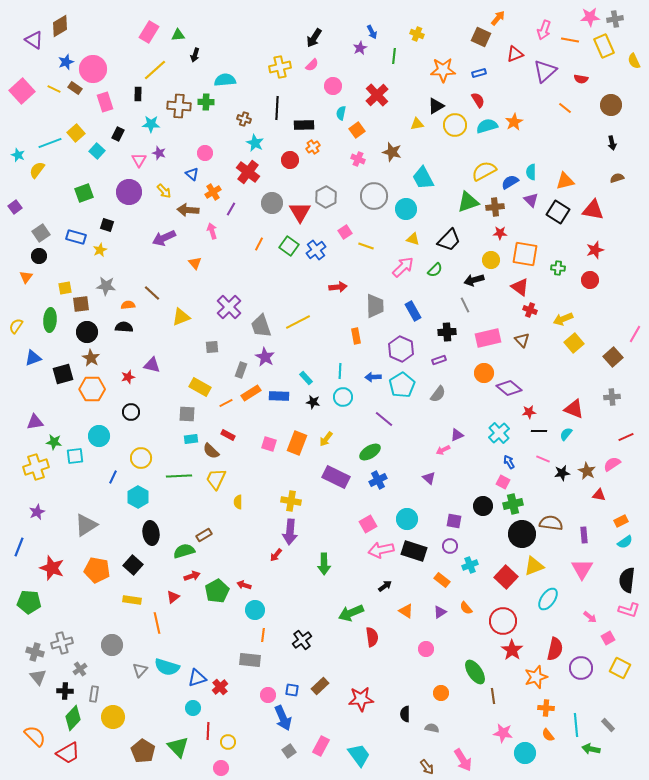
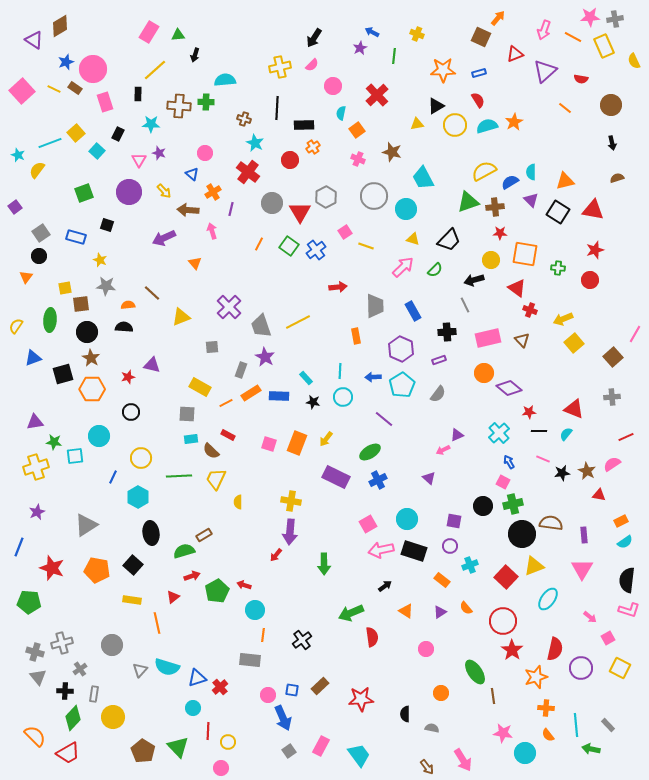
blue arrow at (372, 32): rotated 144 degrees clockwise
orange line at (570, 40): moved 3 px right, 3 px up; rotated 18 degrees clockwise
purple line at (231, 209): rotated 16 degrees counterclockwise
yellow star at (100, 250): moved 10 px down; rotated 24 degrees counterclockwise
red triangle at (520, 287): moved 3 px left, 1 px down
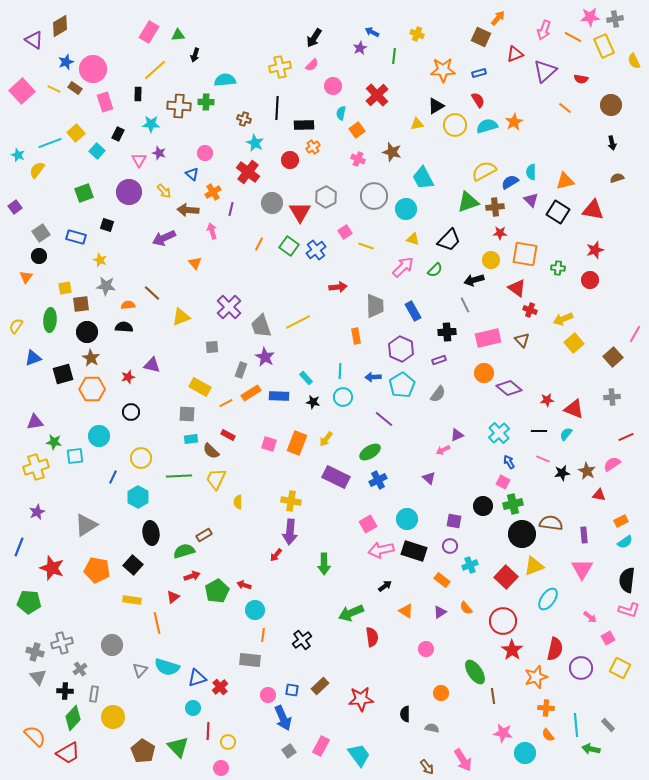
red star at (529, 412): moved 18 px right, 12 px up
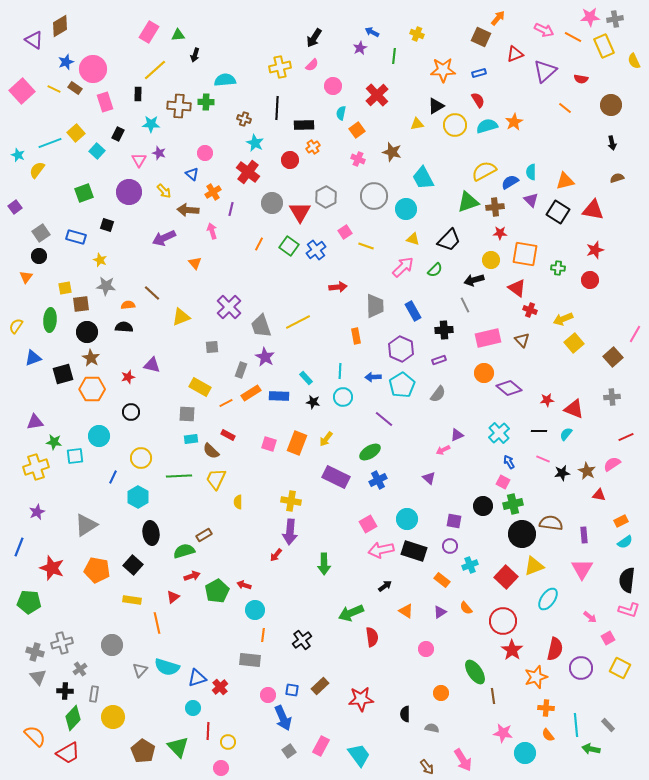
pink arrow at (544, 30): rotated 84 degrees counterclockwise
black cross at (447, 332): moved 3 px left, 2 px up
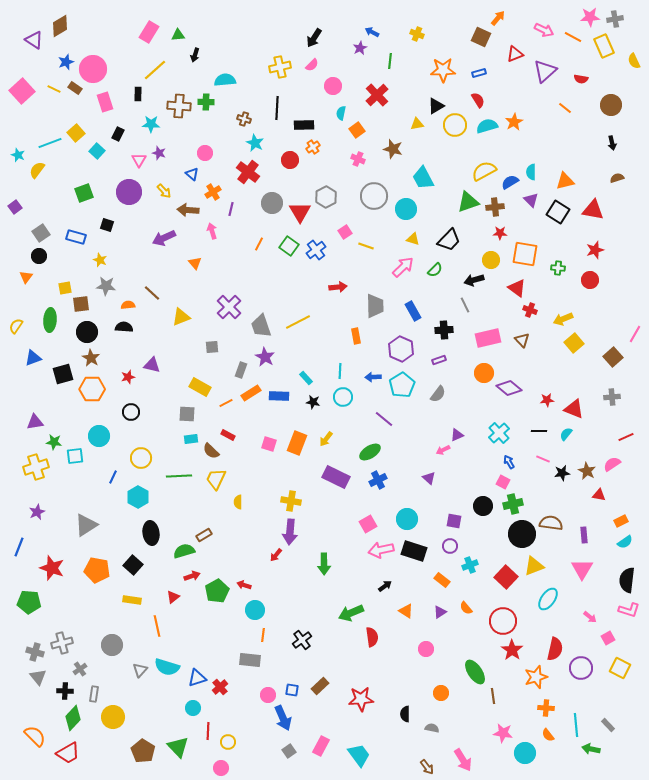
green line at (394, 56): moved 4 px left, 5 px down
brown star at (392, 152): moved 1 px right, 3 px up
orange line at (157, 623): moved 3 px down
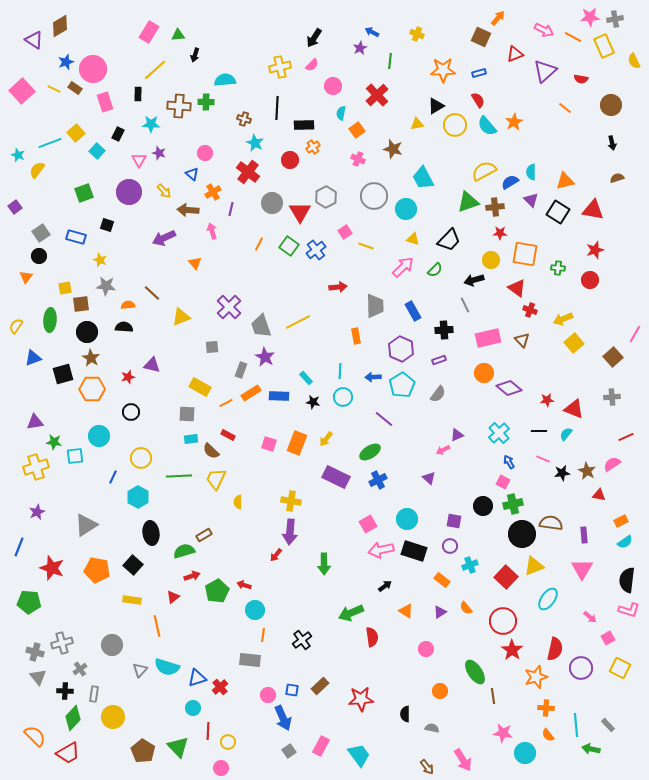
cyan semicircle at (487, 126): rotated 115 degrees counterclockwise
orange circle at (441, 693): moved 1 px left, 2 px up
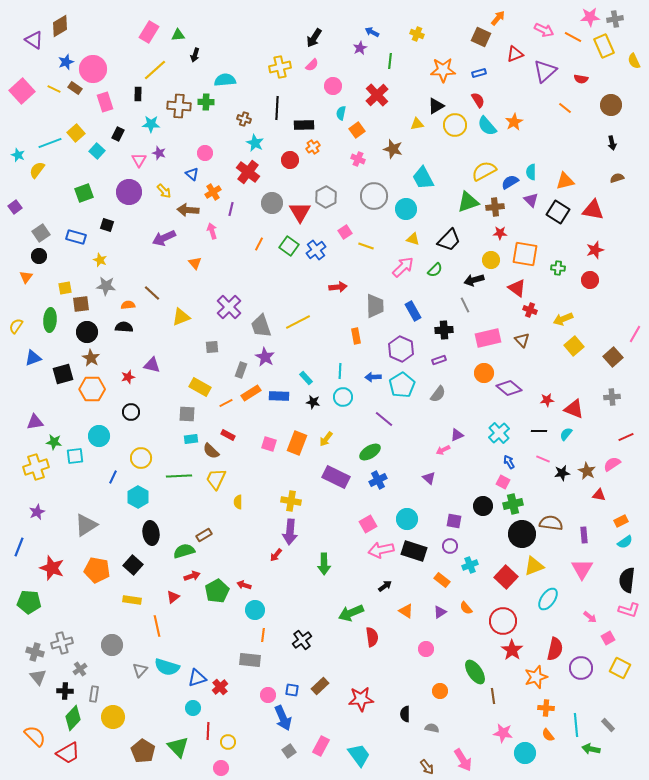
yellow square at (574, 343): moved 3 px down
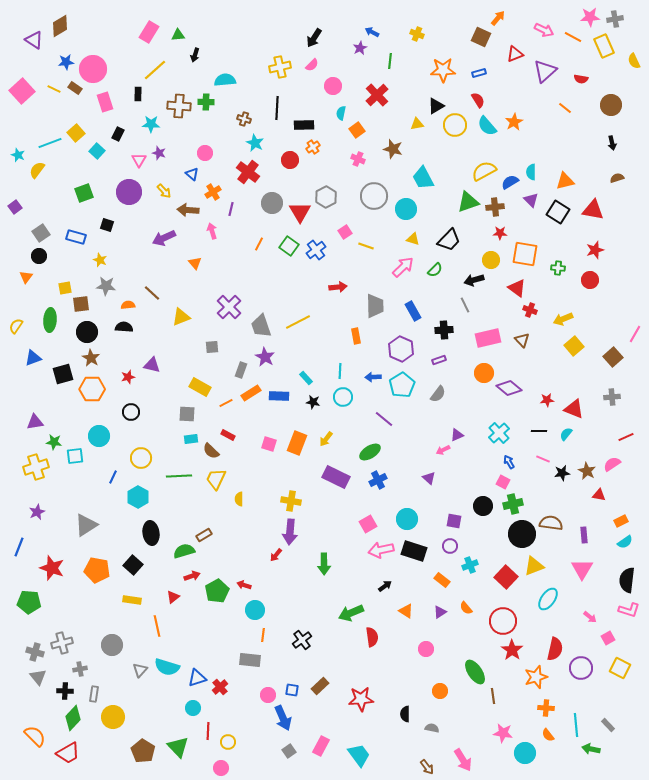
blue star at (66, 62): rotated 14 degrees clockwise
yellow semicircle at (238, 502): moved 1 px right, 3 px up
gray cross at (80, 669): rotated 24 degrees clockwise
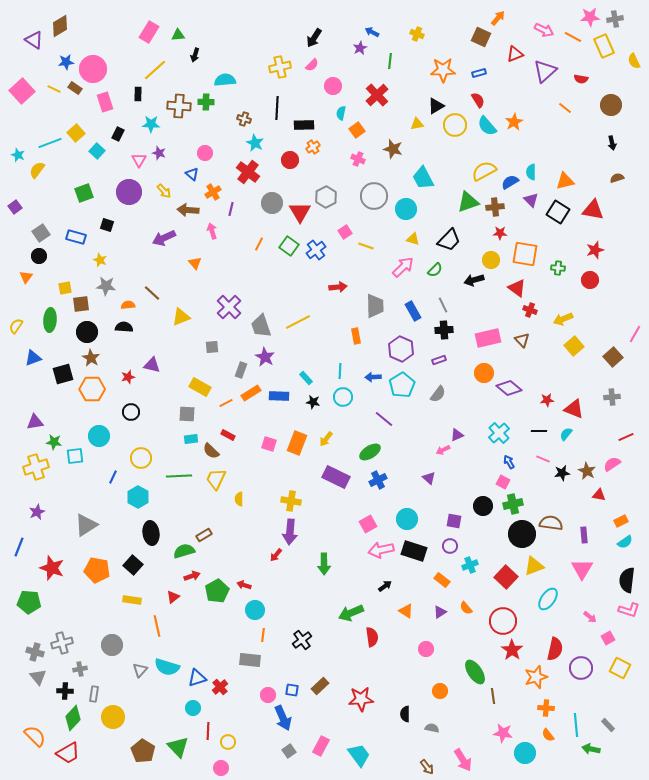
gray line at (465, 305): moved 22 px left
